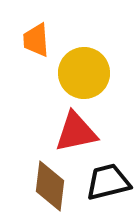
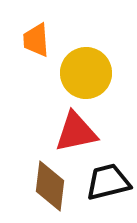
yellow circle: moved 2 px right
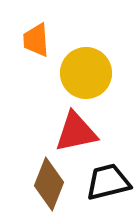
brown diamond: moved 1 px left, 2 px up; rotated 15 degrees clockwise
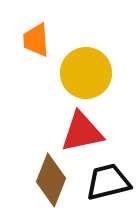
red triangle: moved 6 px right
brown diamond: moved 2 px right, 4 px up
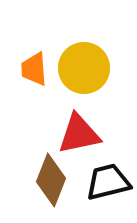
orange trapezoid: moved 2 px left, 29 px down
yellow circle: moved 2 px left, 5 px up
red triangle: moved 3 px left, 2 px down
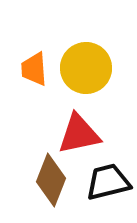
yellow circle: moved 2 px right
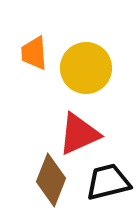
orange trapezoid: moved 16 px up
red triangle: rotated 12 degrees counterclockwise
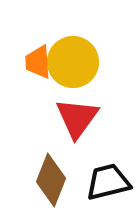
orange trapezoid: moved 4 px right, 9 px down
yellow circle: moved 13 px left, 6 px up
red triangle: moved 2 px left, 16 px up; rotated 30 degrees counterclockwise
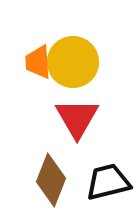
red triangle: rotated 6 degrees counterclockwise
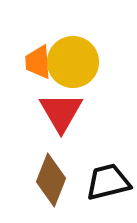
red triangle: moved 16 px left, 6 px up
